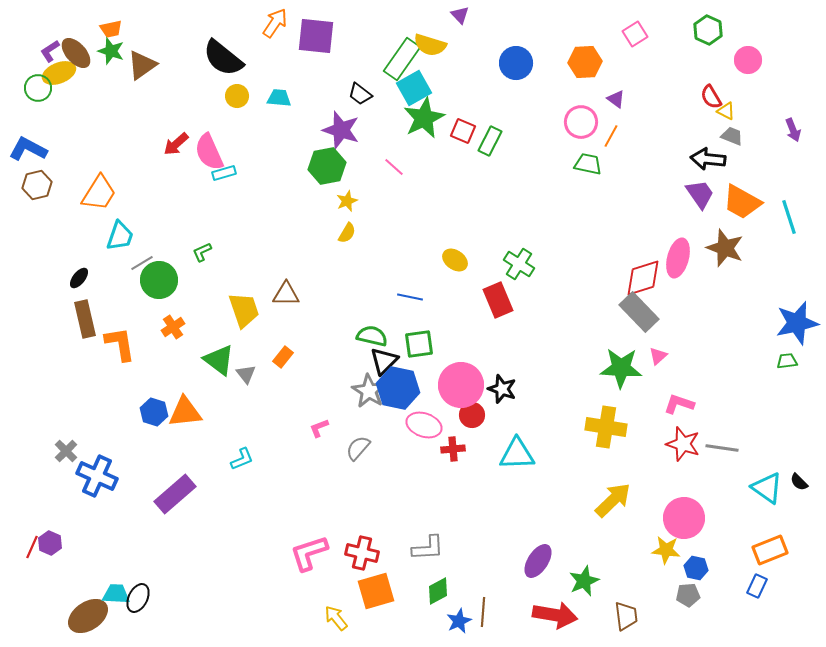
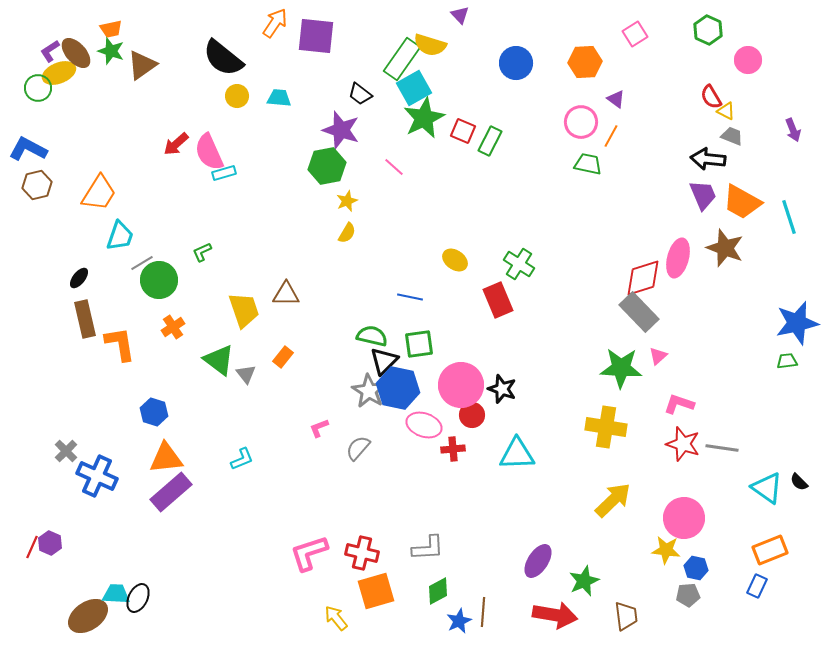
purple trapezoid at (700, 194): moved 3 px right, 1 px down; rotated 12 degrees clockwise
orange triangle at (185, 412): moved 19 px left, 46 px down
purple rectangle at (175, 494): moved 4 px left, 2 px up
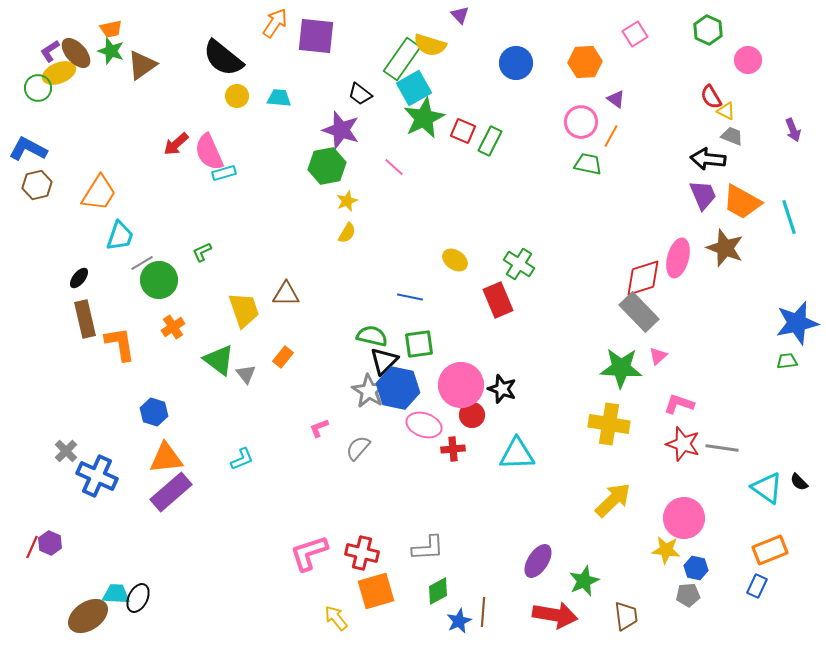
yellow cross at (606, 427): moved 3 px right, 3 px up
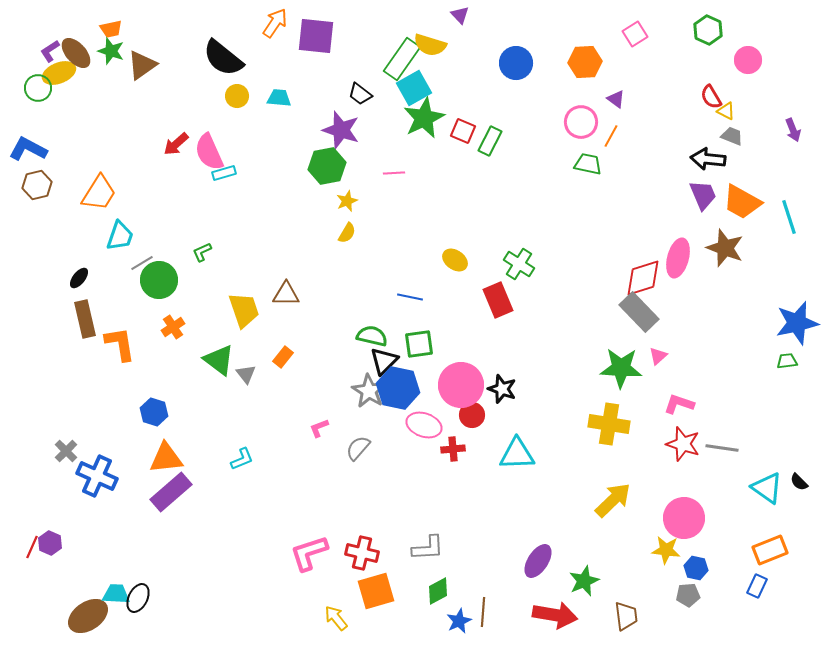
pink line at (394, 167): moved 6 px down; rotated 45 degrees counterclockwise
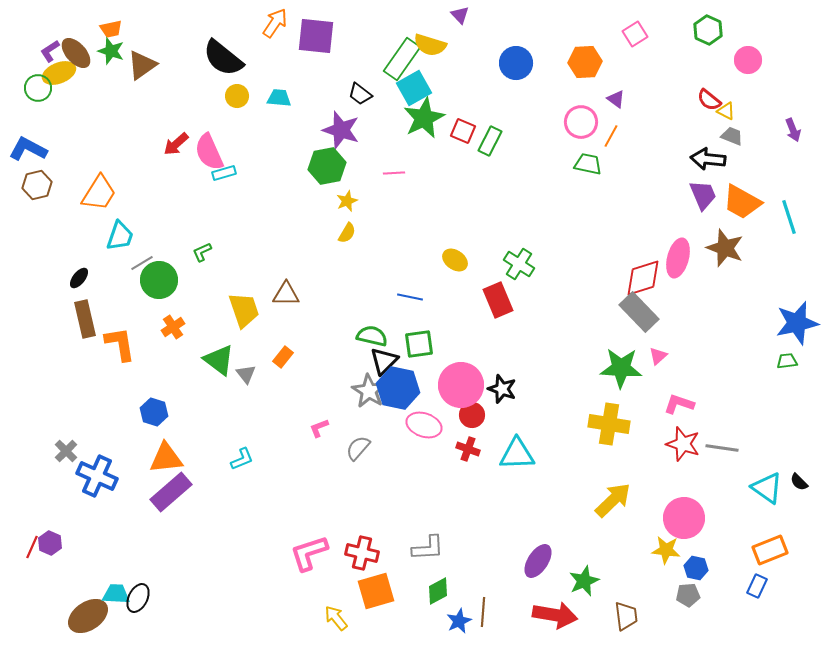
red semicircle at (711, 97): moved 2 px left, 3 px down; rotated 20 degrees counterclockwise
red cross at (453, 449): moved 15 px right; rotated 25 degrees clockwise
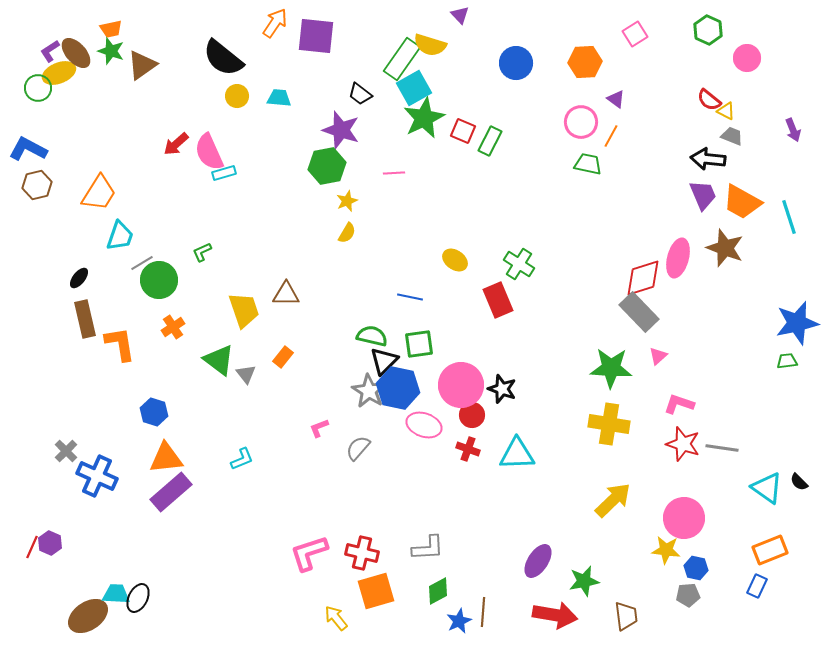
pink circle at (748, 60): moved 1 px left, 2 px up
green star at (621, 368): moved 10 px left
green star at (584, 581): rotated 12 degrees clockwise
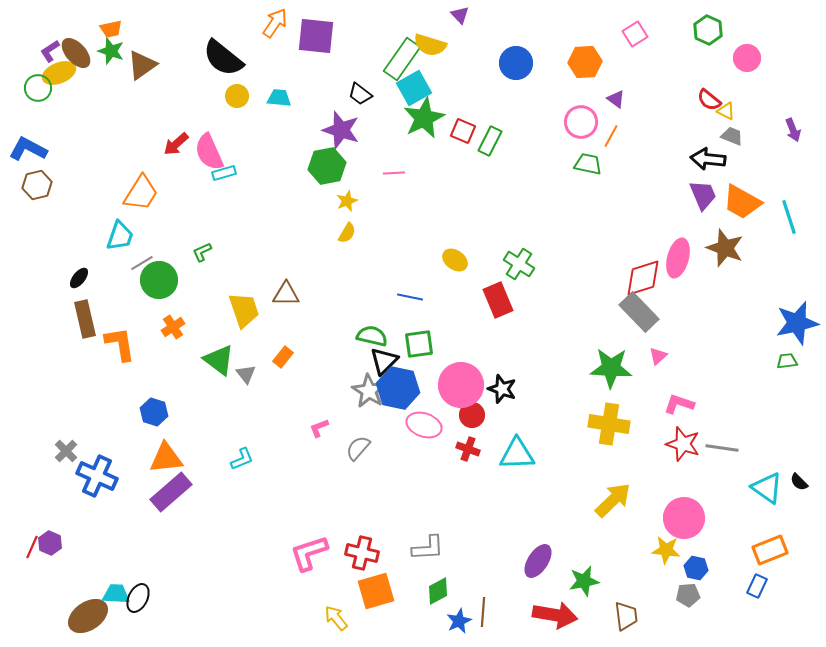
orange trapezoid at (99, 193): moved 42 px right
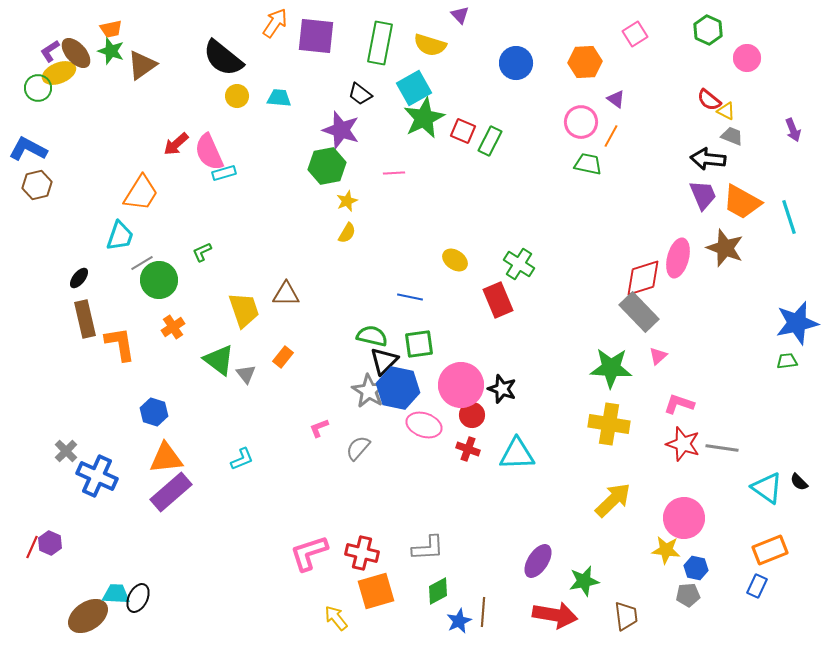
green rectangle at (402, 59): moved 22 px left, 16 px up; rotated 24 degrees counterclockwise
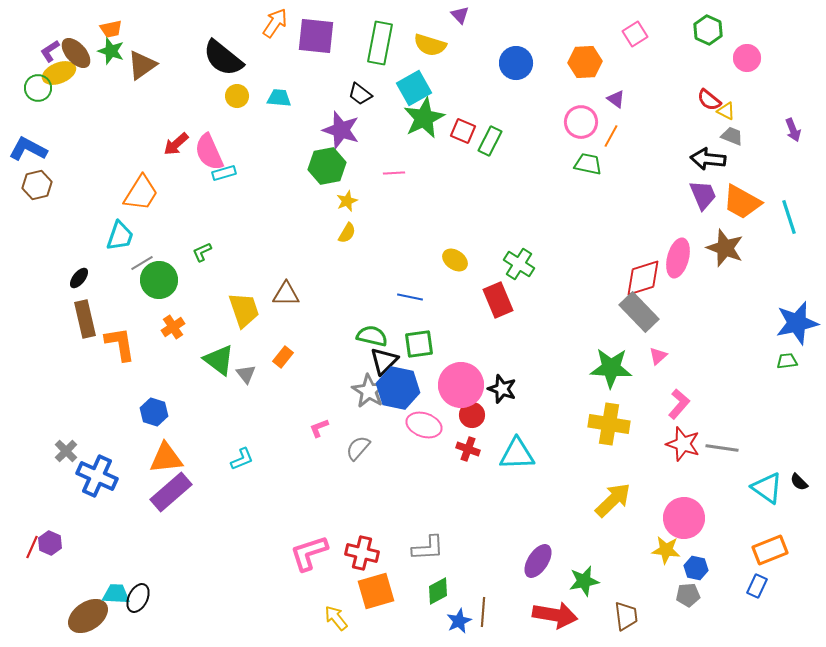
pink L-shape at (679, 404): rotated 112 degrees clockwise
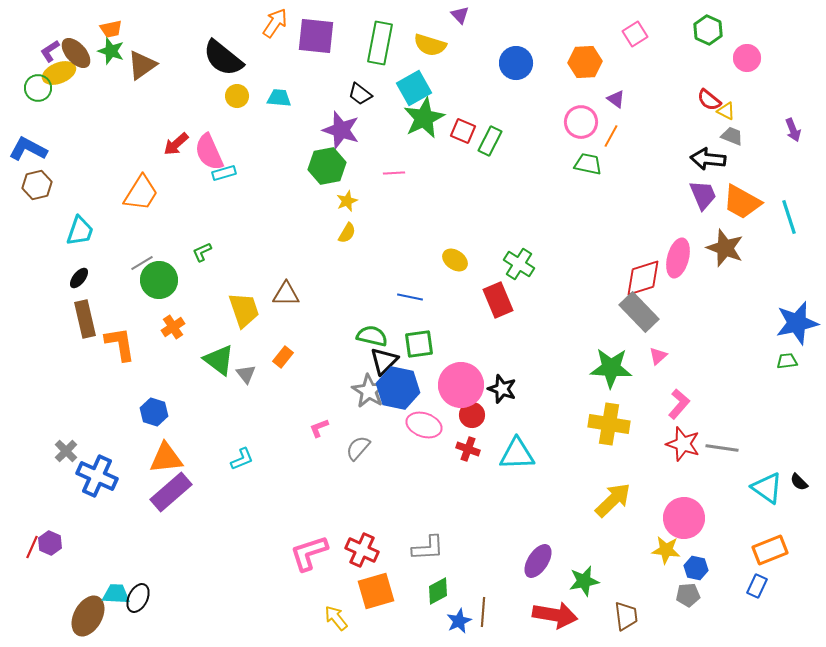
cyan trapezoid at (120, 236): moved 40 px left, 5 px up
red cross at (362, 553): moved 3 px up; rotated 12 degrees clockwise
brown ellipse at (88, 616): rotated 27 degrees counterclockwise
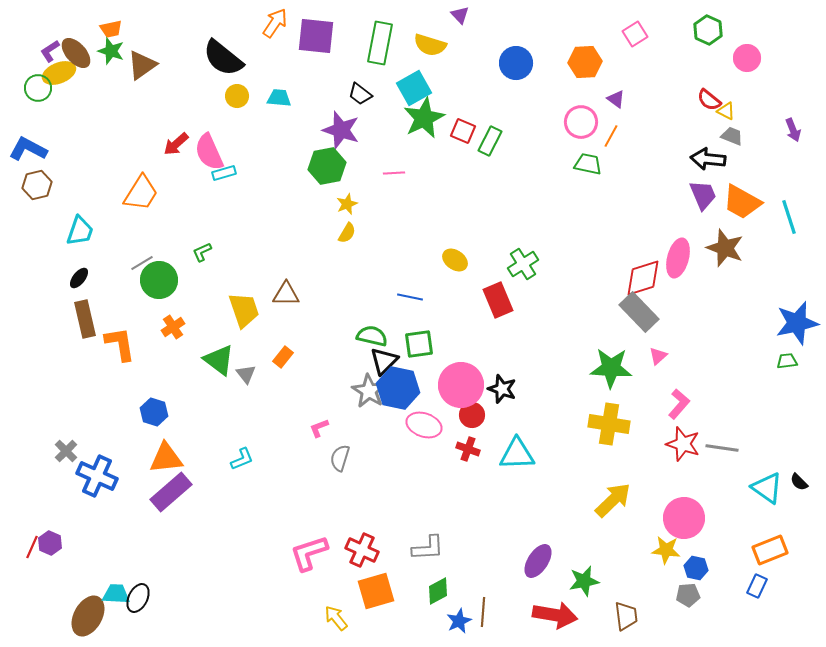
yellow star at (347, 201): moved 3 px down
green cross at (519, 264): moved 4 px right; rotated 24 degrees clockwise
gray semicircle at (358, 448): moved 18 px left, 10 px down; rotated 24 degrees counterclockwise
